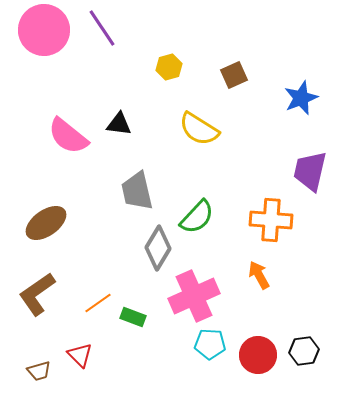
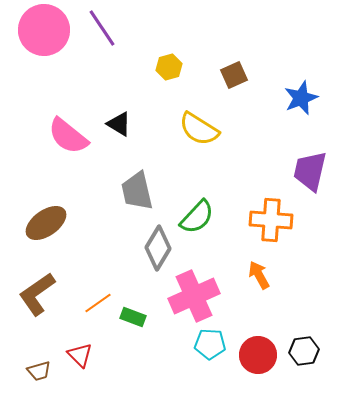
black triangle: rotated 24 degrees clockwise
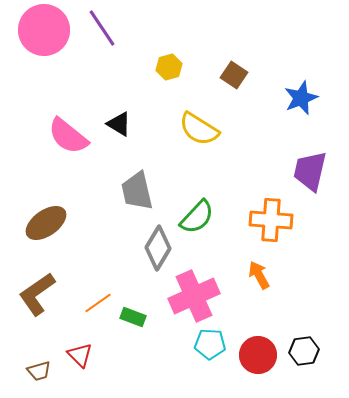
brown square: rotated 32 degrees counterclockwise
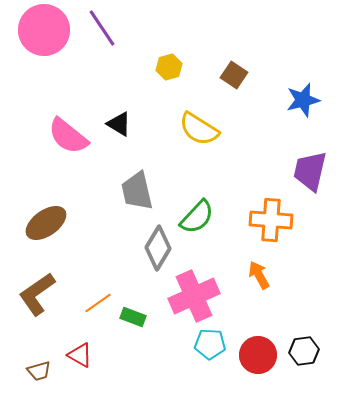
blue star: moved 2 px right, 2 px down; rotated 8 degrees clockwise
red triangle: rotated 16 degrees counterclockwise
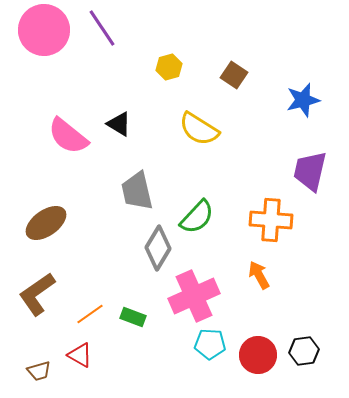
orange line: moved 8 px left, 11 px down
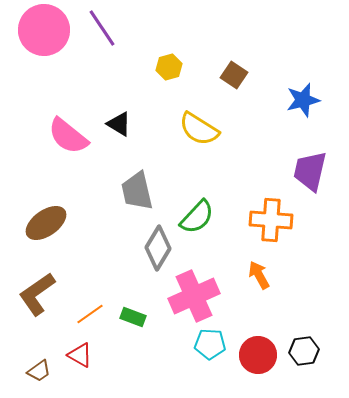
brown trapezoid: rotated 20 degrees counterclockwise
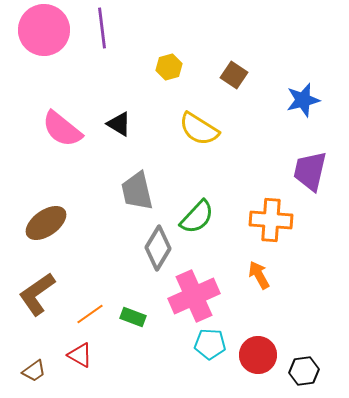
purple line: rotated 27 degrees clockwise
pink semicircle: moved 6 px left, 7 px up
black hexagon: moved 20 px down
brown trapezoid: moved 5 px left
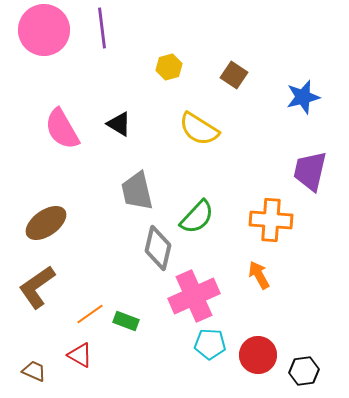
blue star: moved 3 px up
pink semicircle: rotated 21 degrees clockwise
gray diamond: rotated 18 degrees counterclockwise
brown L-shape: moved 7 px up
green rectangle: moved 7 px left, 4 px down
brown trapezoid: rotated 120 degrees counterclockwise
